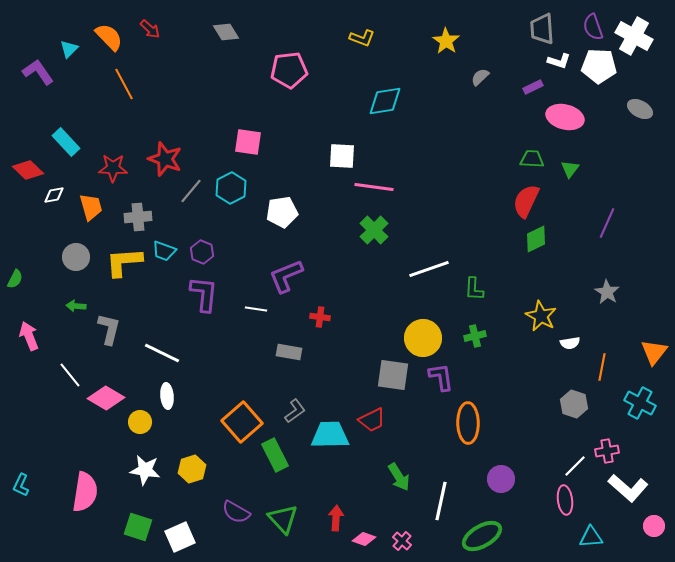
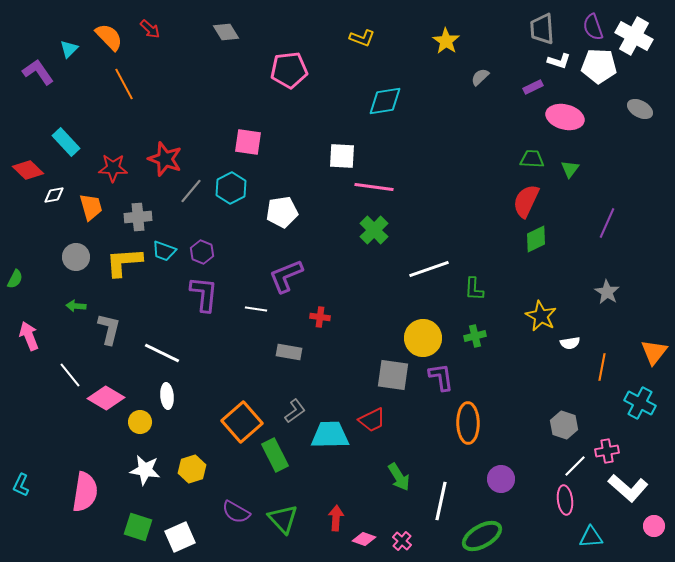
gray hexagon at (574, 404): moved 10 px left, 21 px down
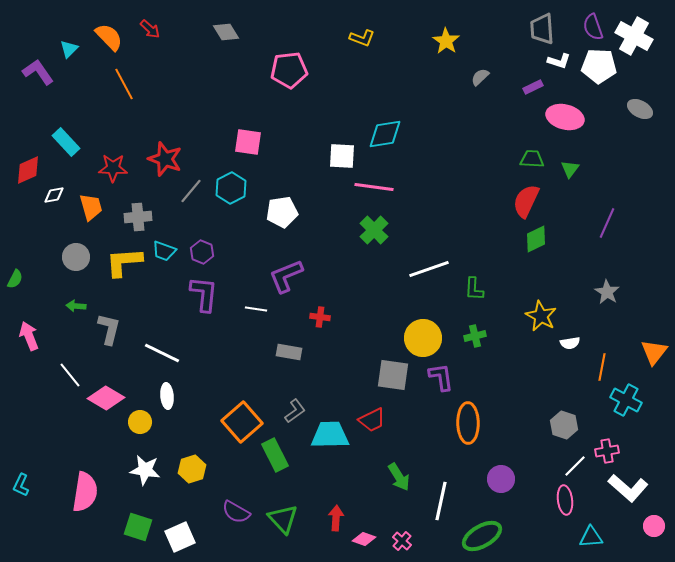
cyan diamond at (385, 101): moved 33 px down
red diamond at (28, 170): rotated 68 degrees counterclockwise
cyan cross at (640, 403): moved 14 px left, 3 px up
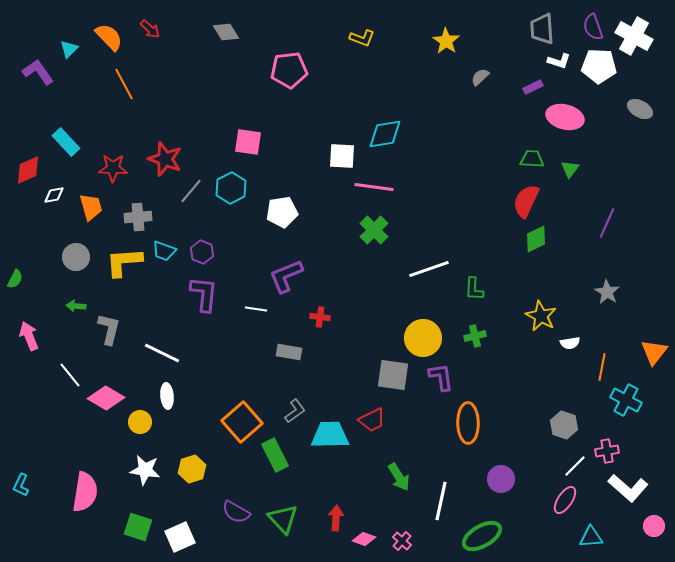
pink ellipse at (565, 500): rotated 40 degrees clockwise
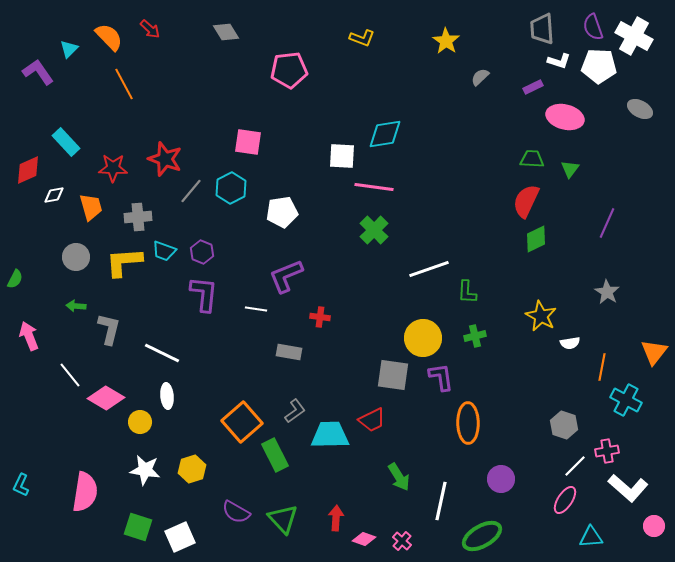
green L-shape at (474, 289): moved 7 px left, 3 px down
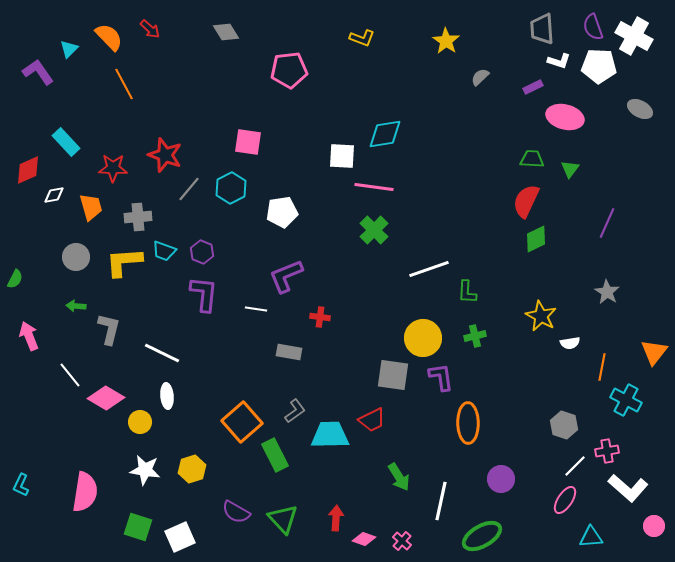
red star at (165, 159): moved 4 px up
gray line at (191, 191): moved 2 px left, 2 px up
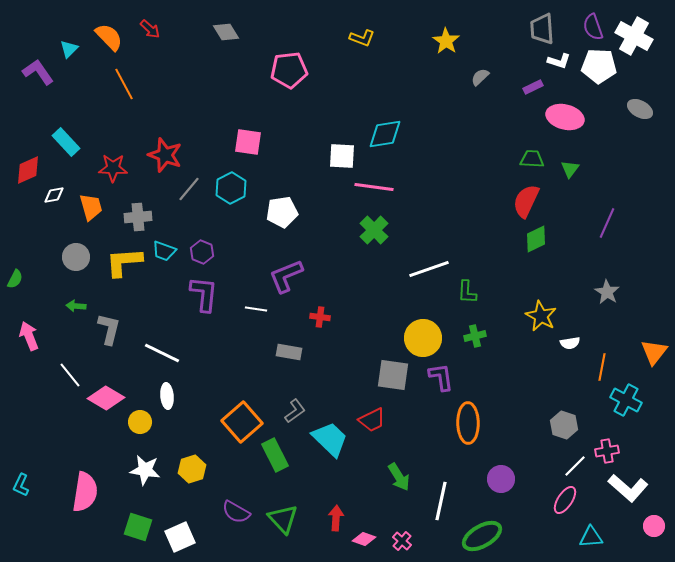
cyan trapezoid at (330, 435): moved 4 px down; rotated 45 degrees clockwise
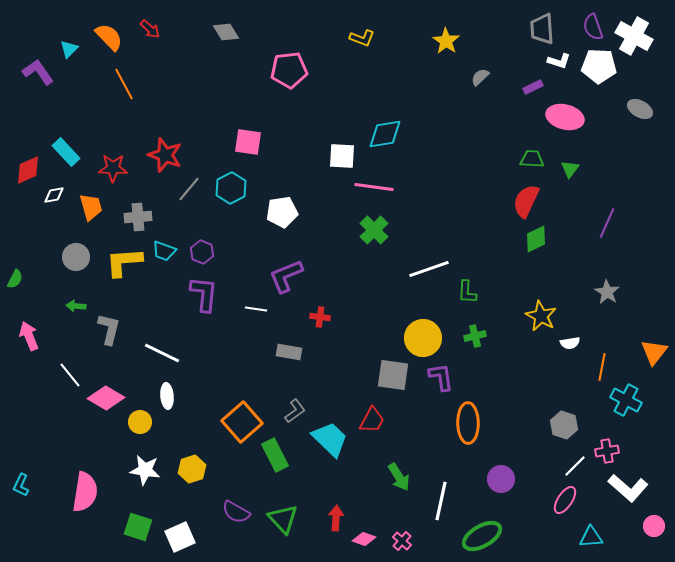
cyan rectangle at (66, 142): moved 10 px down
red trapezoid at (372, 420): rotated 36 degrees counterclockwise
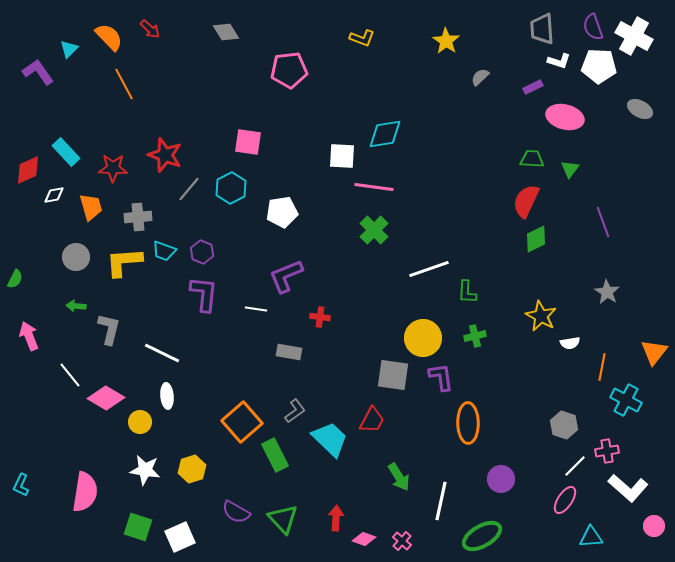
purple line at (607, 223): moved 4 px left, 1 px up; rotated 44 degrees counterclockwise
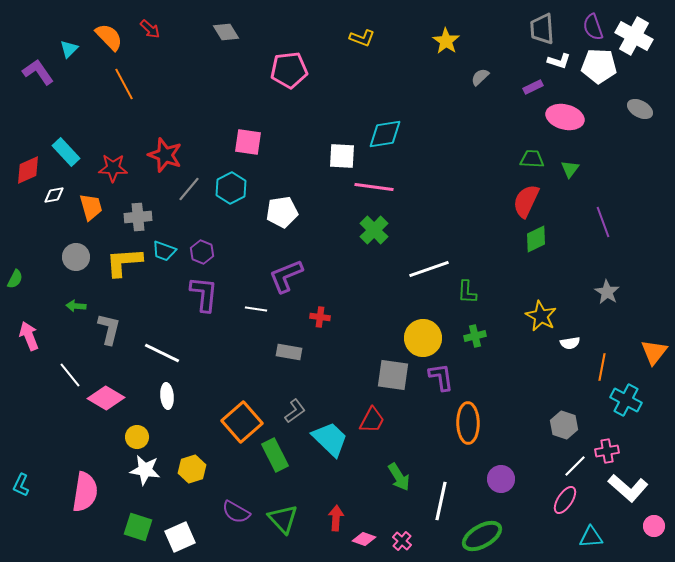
yellow circle at (140, 422): moved 3 px left, 15 px down
